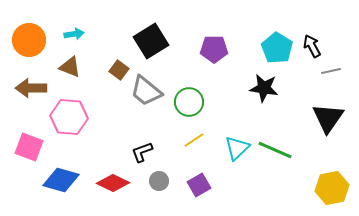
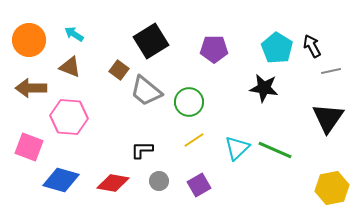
cyan arrow: rotated 138 degrees counterclockwise
black L-shape: moved 2 px up; rotated 20 degrees clockwise
red diamond: rotated 16 degrees counterclockwise
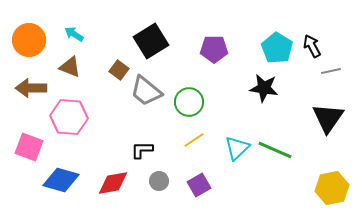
red diamond: rotated 20 degrees counterclockwise
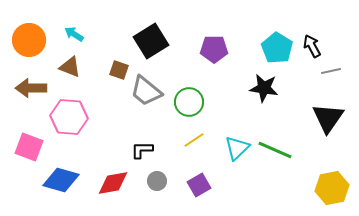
brown square: rotated 18 degrees counterclockwise
gray circle: moved 2 px left
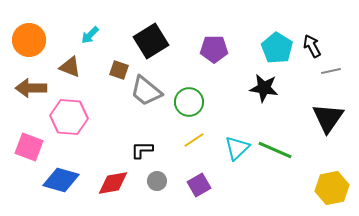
cyan arrow: moved 16 px right, 1 px down; rotated 78 degrees counterclockwise
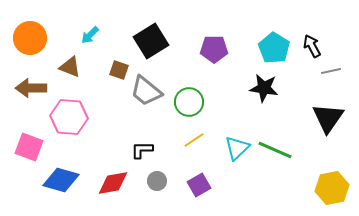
orange circle: moved 1 px right, 2 px up
cyan pentagon: moved 3 px left
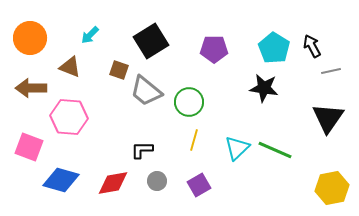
yellow line: rotated 40 degrees counterclockwise
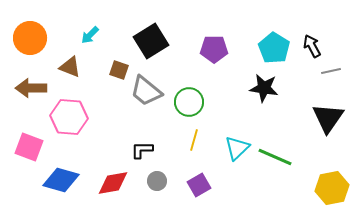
green line: moved 7 px down
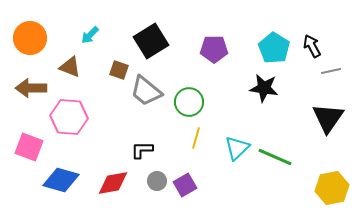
yellow line: moved 2 px right, 2 px up
purple square: moved 14 px left
